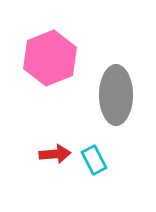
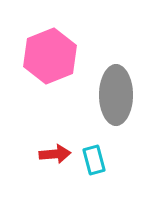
pink hexagon: moved 2 px up
cyan rectangle: rotated 12 degrees clockwise
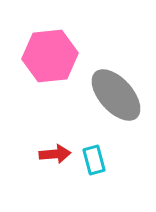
pink hexagon: rotated 16 degrees clockwise
gray ellipse: rotated 42 degrees counterclockwise
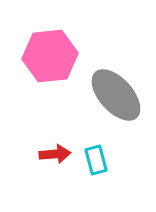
cyan rectangle: moved 2 px right
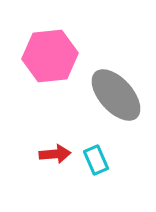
cyan rectangle: rotated 8 degrees counterclockwise
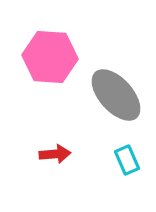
pink hexagon: moved 1 px down; rotated 10 degrees clockwise
cyan rectangle: moved 31 px right
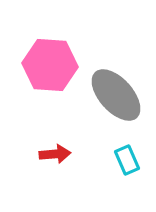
pink hexagon: moved 8 px down
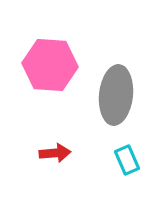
gray ellipse: rotated 48 degrees clockwise
red arrow: moved 1 px up
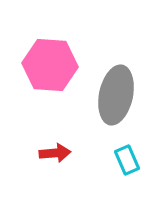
gray ellipse: rotated 6 degrees clockwise
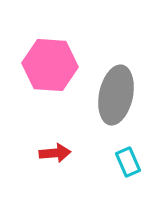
cyan rectangle: moved 1 px right, 2 px down
